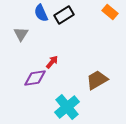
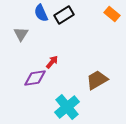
orange rectangle: moved 2 px right, 2 px down
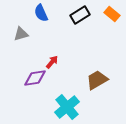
black rectangle: moved 16 px right
gray triangle: rotated 42 degrees clockwise
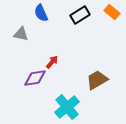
orange rectangle: moved 2 px up
gray triangle: rotated 28 degrees clockwise
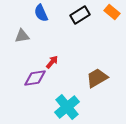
gray triangle: moved 1 px right, 2 px down; rotated 21 degrees counterclockwise
brown trapezoid: moved 2 px up
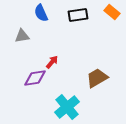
black rectangle: moved 2 px left; rotated 24 degrees clockwise
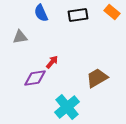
gray triangle: moved 2 px left, 1 px down
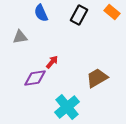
black rectangle: moved 1 px right; rotated 54 degrees counterclockwise
